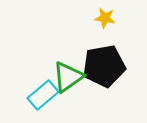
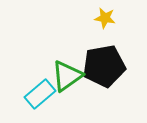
green triangle: moved 1 px left, 1 px up
cyan rectangle: moved 3 px left, 1 px up
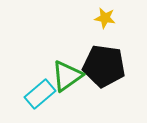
black pentagon: rotated 18 degrees clockwise
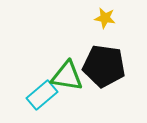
green triangle: rotated 44 degrees clockwise
cyan rectangle: moved 2 px right, 1 px down
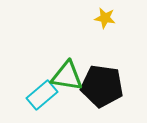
black pentagon: moved 2 px left, 20 px down
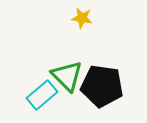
yellow star: moved 23 px left
green triangle: rotated 36 degrees clockwise
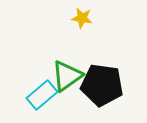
green triangle: rotated 40 degrees clockwise
black pentagon: moved 1 px up
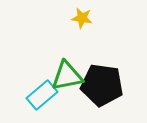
green triangle: rotated 24 degrees clockwise
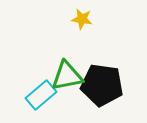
yellow star: moved 1 px down
cyan rectangle: moved 1 px left
